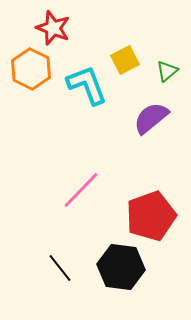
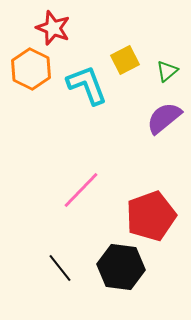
purple semicircle: moved 13 px right
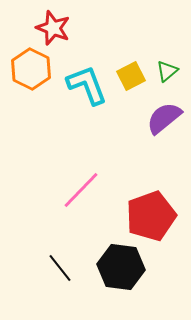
yellow square: moved 6 px right, 16 px down
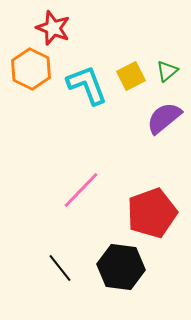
red pentagon: moved 1 px right, 3 px up
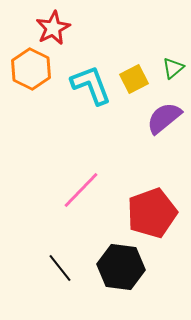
red star: rotated 24 degrees clockwise
green triangle: moved 6 px right, 3 px up
yellow square: moved 3 px right, 3 px down
cyan L-shape: moved 4 px right
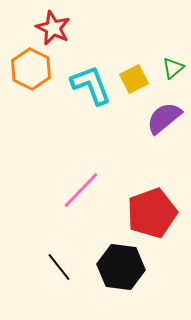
red star: rotated 20 degrees counterclockwise
black line: moved 1 px left, 1 px up
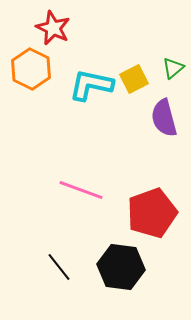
cyan L-shape: rotated 57 degrees counterclockwise
purple semicircle: rotated 66 degrees counterclockwise
pink line: rotated 66 degrees clockwise
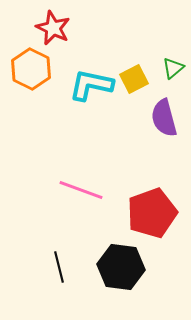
black line: rotated 24 degrees clockwise
